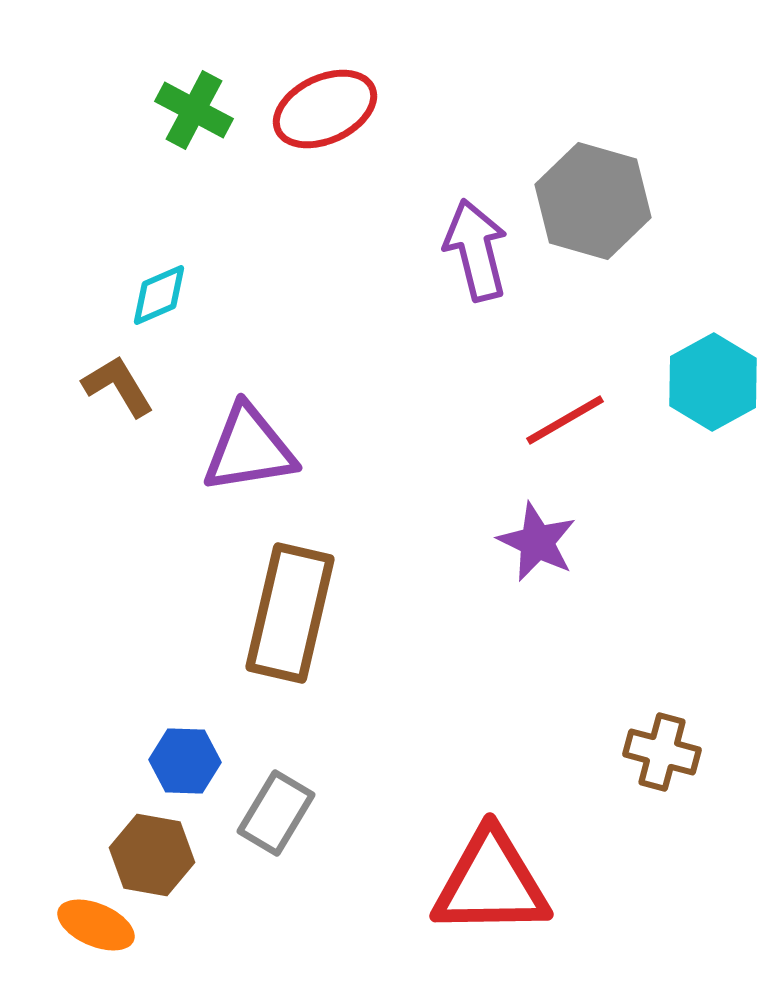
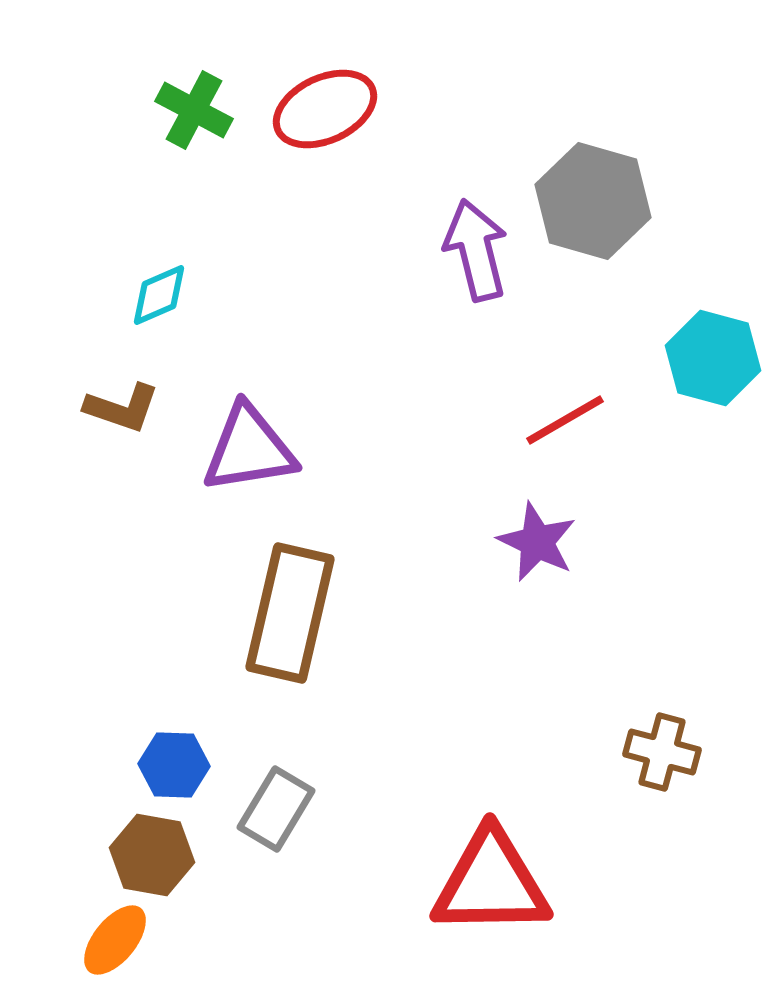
cyan hexagon: moved 24 px up; rotated 16 degrees counterclockwise
brown L-shape: moved 4 px right, 22 px down; rotated 140 degrees clockwise
blue hexagon: moved 11 px left, 4 px down
gray rectangle: moved 4 px up
orange ellipse: moved 19 px right, 15 px down; rotated 74 degrees counterclockwise
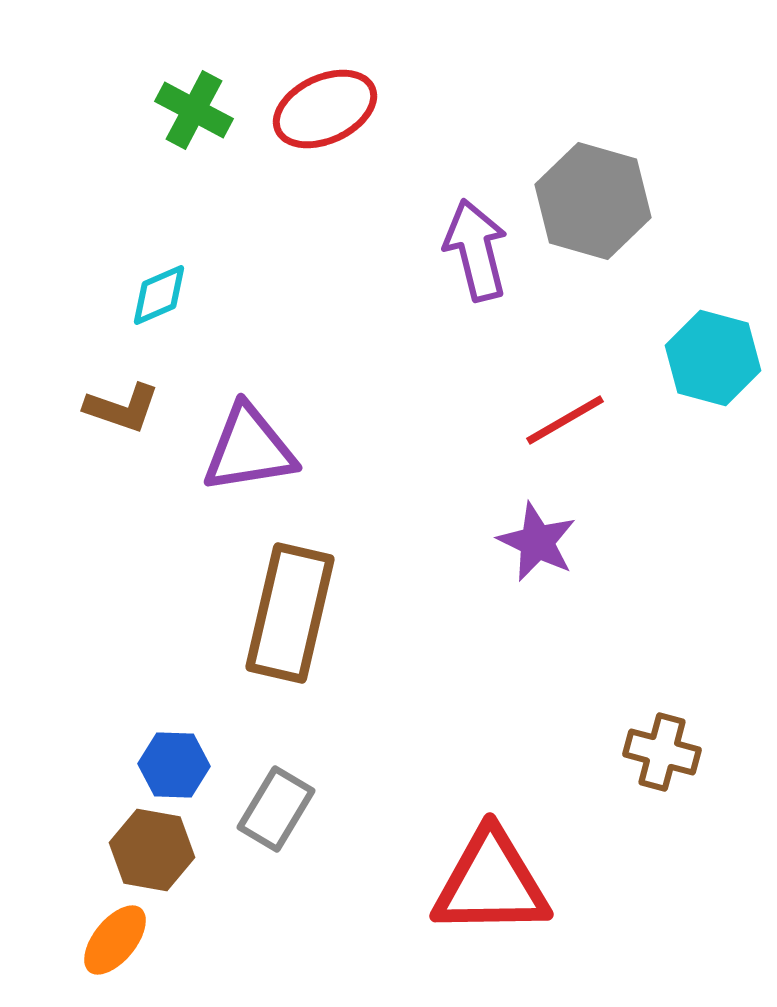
brown hexagon: moved 5 px up
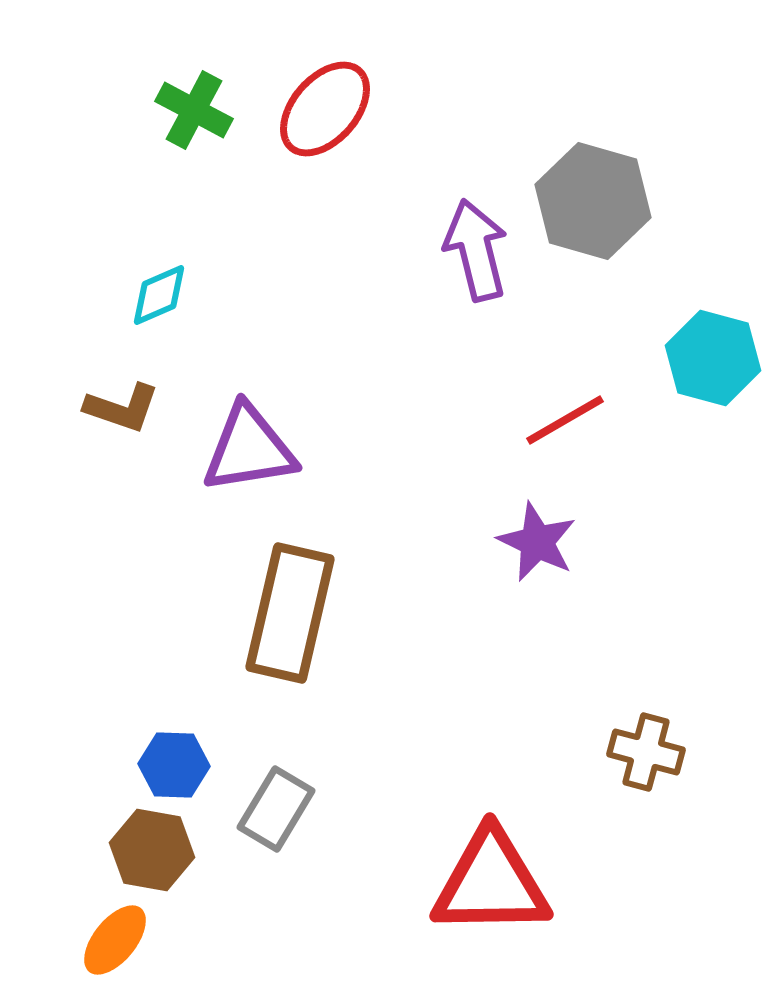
red ellipse: rotated 24 degrees counterclockwise
brown cross: moved 16 px left
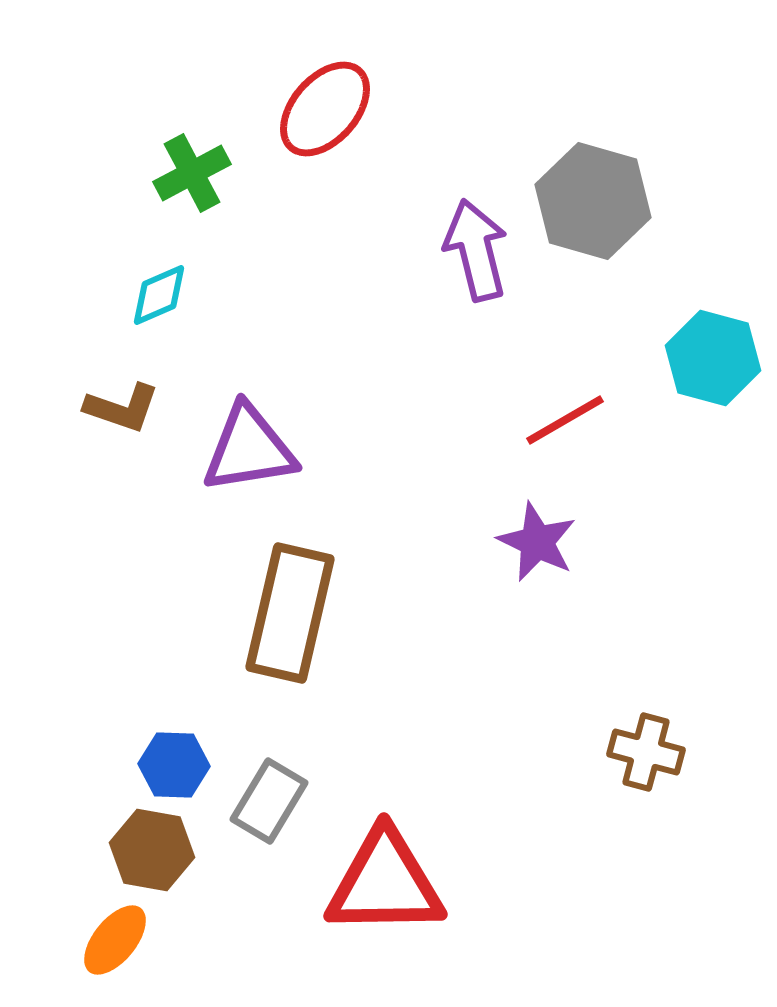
green cross: moved 2 px left, 63 px down; rotated 34 degrees clockwise
gray rectangle: moved 7 px left, 8 px up
red triangle: moved 106 px left
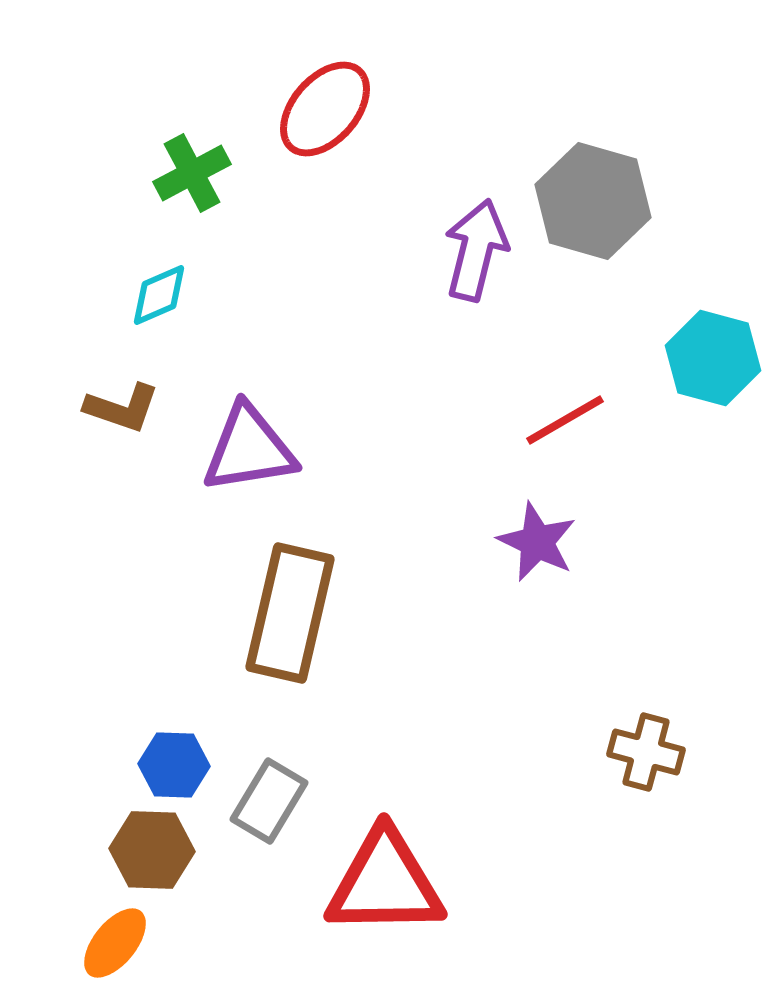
purple arrow: rotated 28 degrees clockwise
brown hexagon: rotated 8 degrees counterclockwise
orange ellipse: moved 3 px down
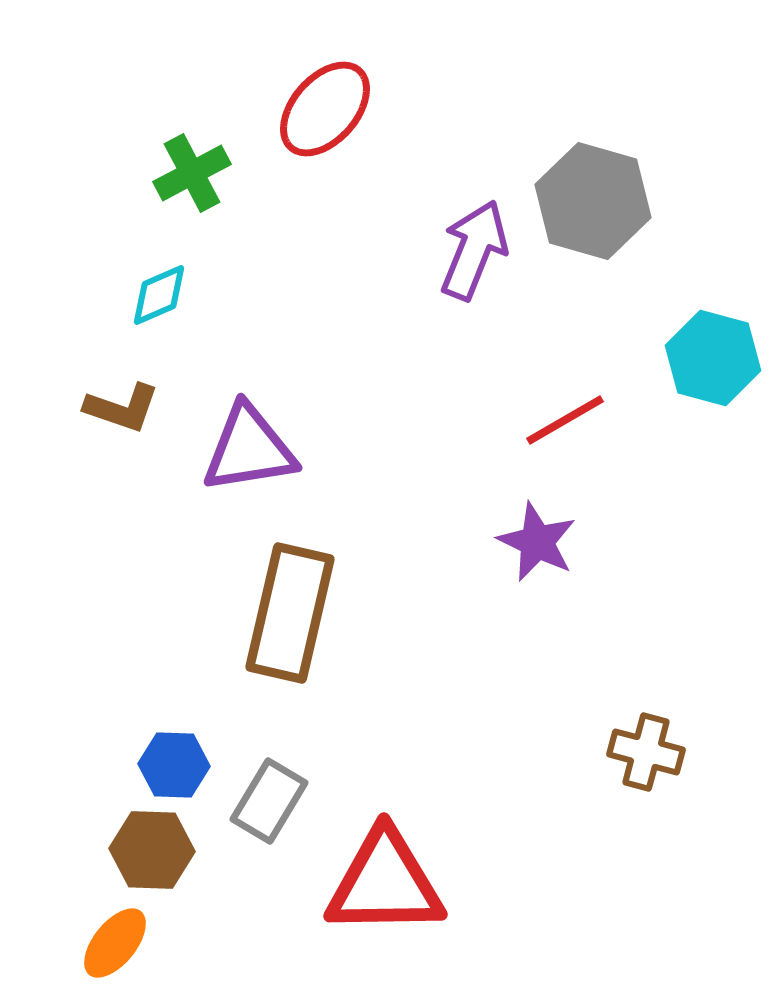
purple arrow: moved 2 px left; rotated 8 degrees clockwise
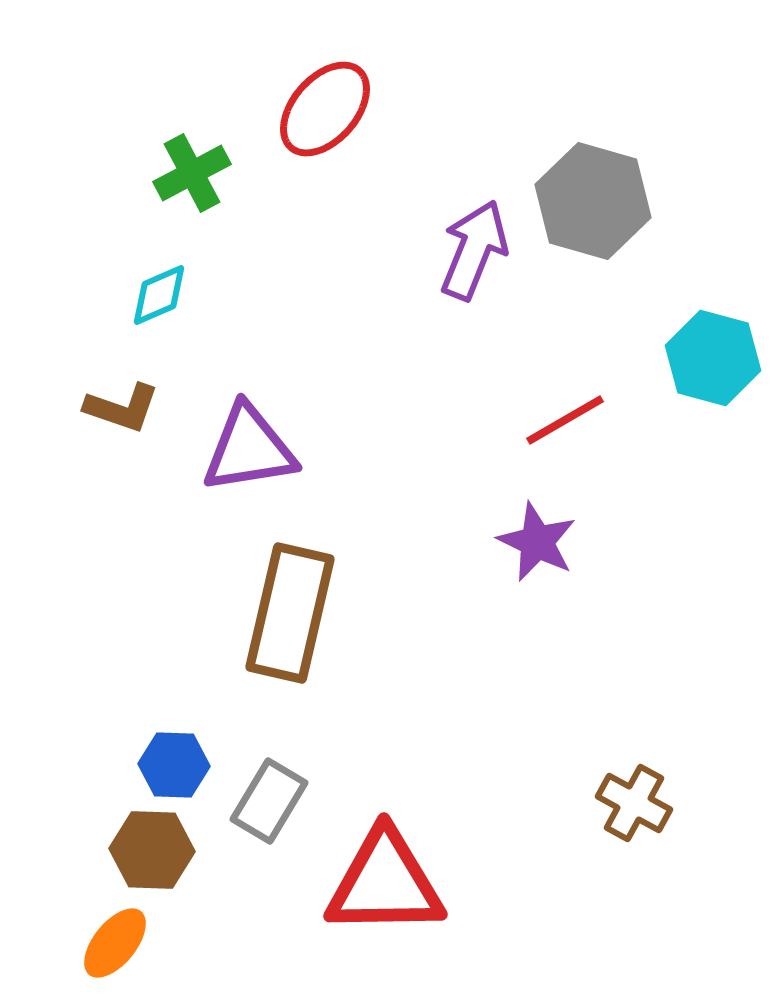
brown cross: moved 12 px left, 51 px down; rotated 14 degrees clockwise
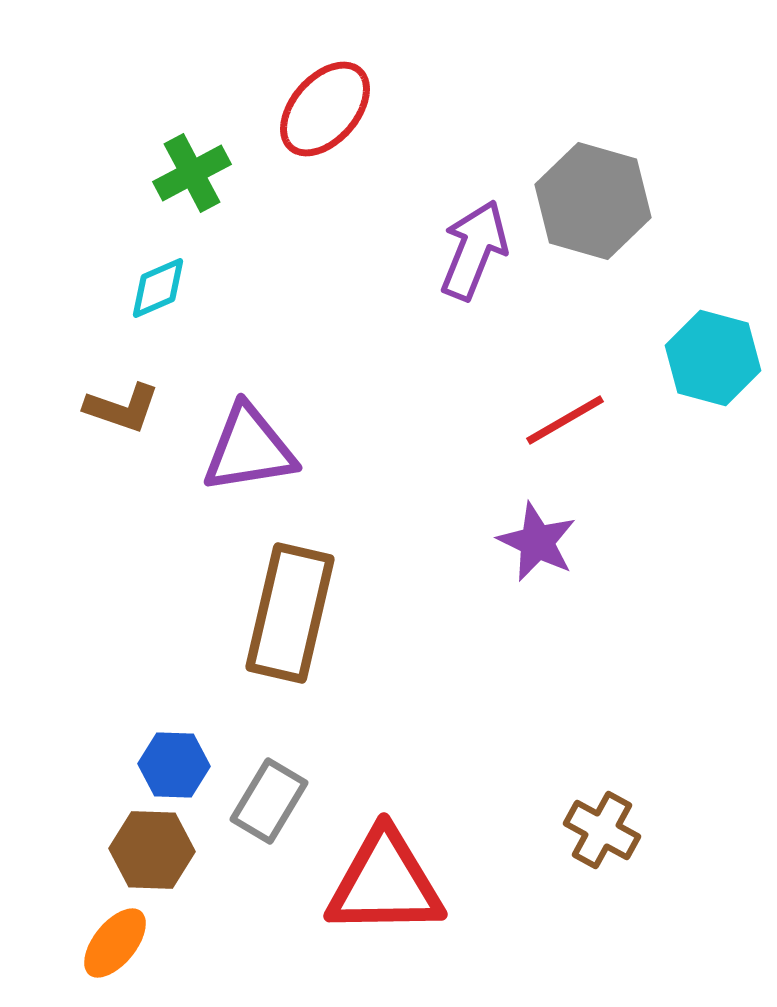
cyan diamond: moved 1 px left, 7 px up
brown cross: moved 32 px left, 27 px down
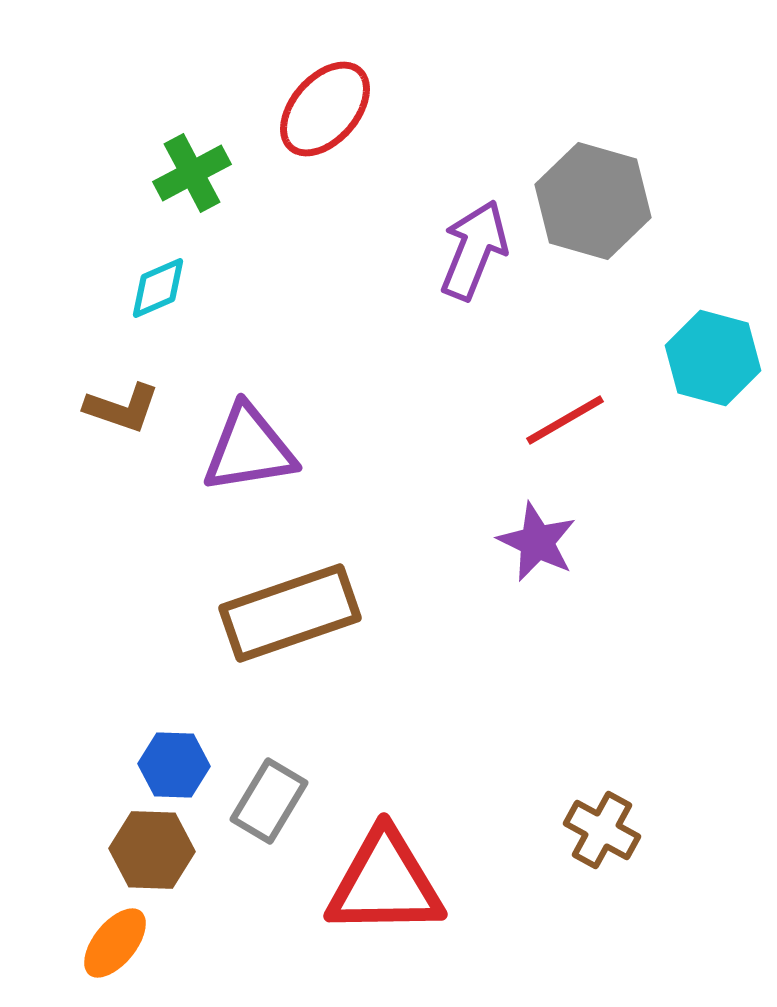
brown rectangle: rotated 58 degrees clockwise
